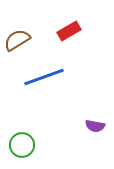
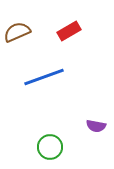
brown semicircle: moved 8 px up; rotated 8 degrees clockwise
purple semicircle: moved 1 px right
green circle: moved 28 px right, 2 px down
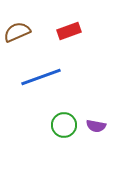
red rectangle: rotated 10 degrees clockwise
blue line: moved 3 px left
green circle: moved 14 px right, 22 px up
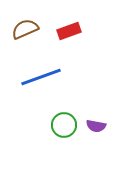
brown semicircle: moved 8 px right, 3 px up
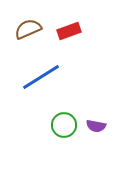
brown semicircle: moved 3 px right
blue line: rotated 12 degrees counterclockwise
